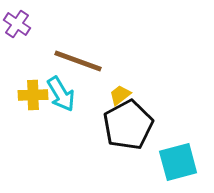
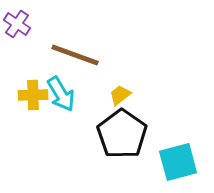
brown line: moved 3 px left, 6 px up
black pentagon: moved 6 px left, 9 px down; rotated 9 degrees counterclockwise
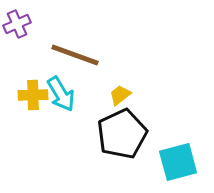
purple cross: rotated 32 degrees clockwise
black pentagon: rotated 12 degrees clockwise
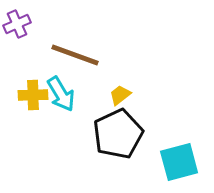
black pentagon: moved 4 px left
cyan square: moved 1 px right
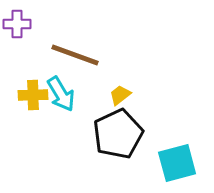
purple cross: rotated 24 degrees clockwise
cyan square: moved 2 px left, 1 px down
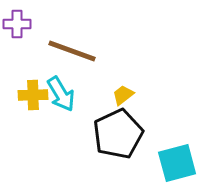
brown line: moved 3 px left, 4 px up
yellow trapezoid: moved 3 px right
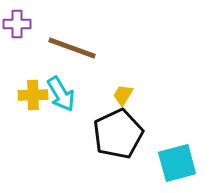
brown line: moved 3 px up
yellow trapezoid: rotated 20 degrees counterclockwise
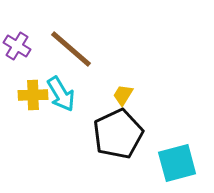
purple cross: moved 22 px down; rotated 32 degrees clockwise
brown line: moved 1 px left, 1 px down; rotated 21 degrees clockwise
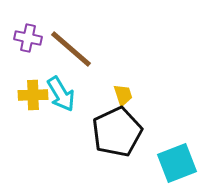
purple cross: moved 11 px right, 8 px up; rotated 20 degrees counterclockwise
yellow trapezoid: rotated 130 degrees clockwise
black pentagon: moved 1 px left, 2 px up
cyan square: rotated 6 degrees counterclockwise
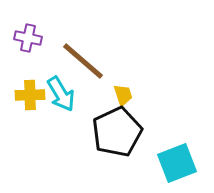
brown line: moved 12 px right, 12 px down
yellow cross: moved 3 px left
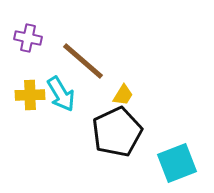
yellow trapezoid: rotated 50 degrees clockwise
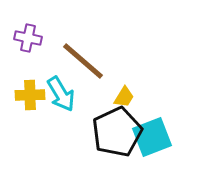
yellow trapezoid: moved 1 px right, 2 px down
cyan square: moved 25 px left, 26 px up
